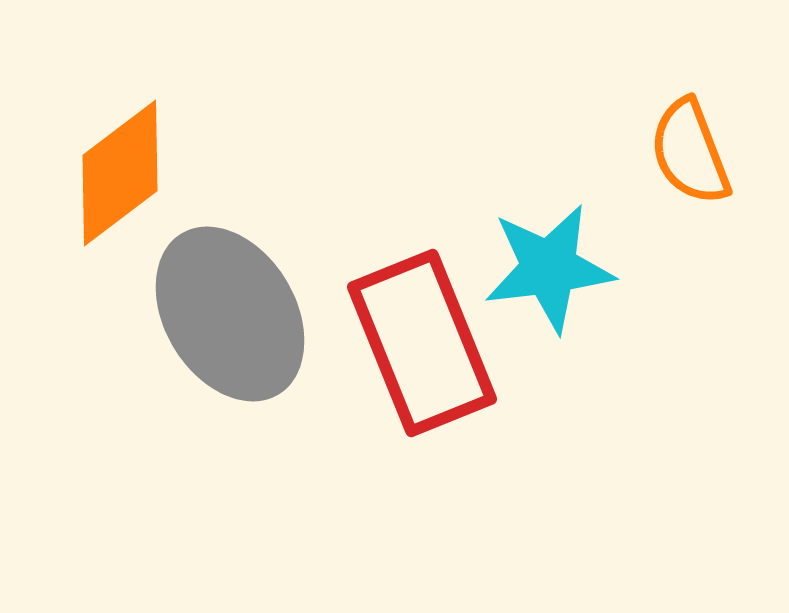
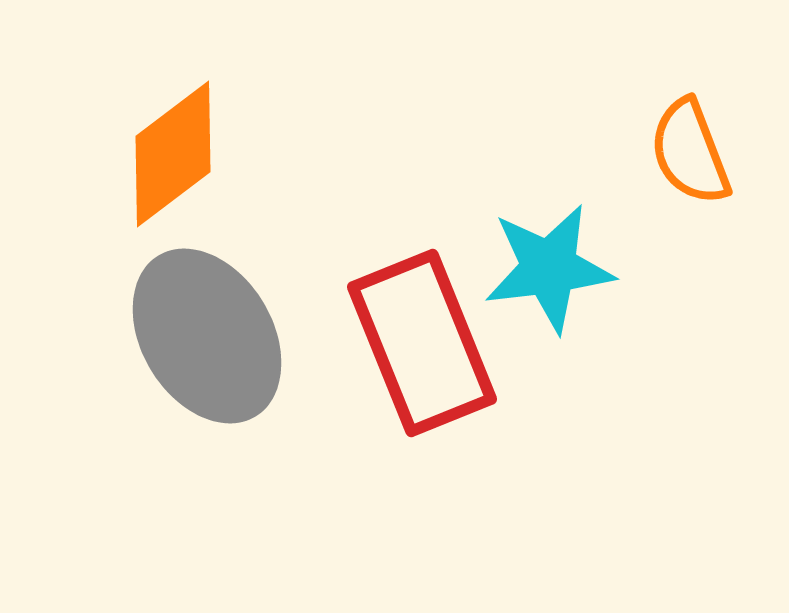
orange diamond: moved 53 px right, 19 px up
gray ellipse: moved 23 px left, 22 px down
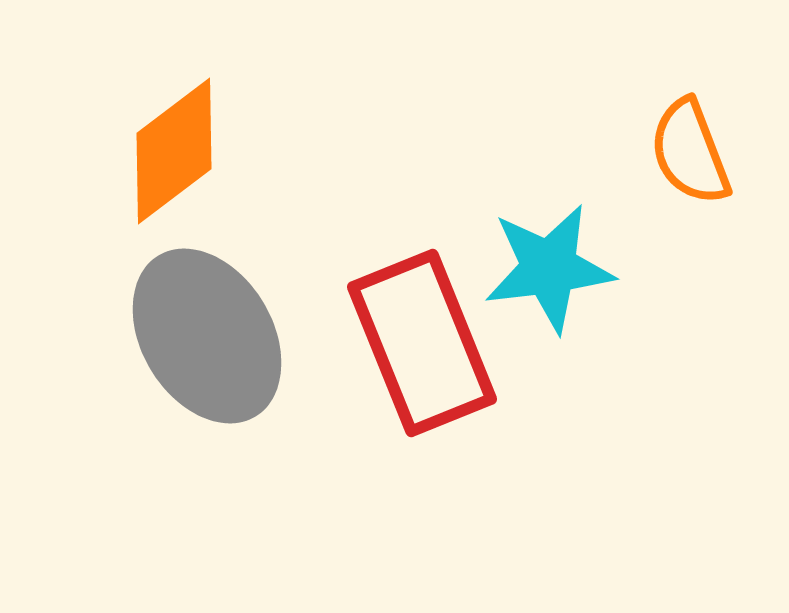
orange diamond: moved 1 px right, 3 px up
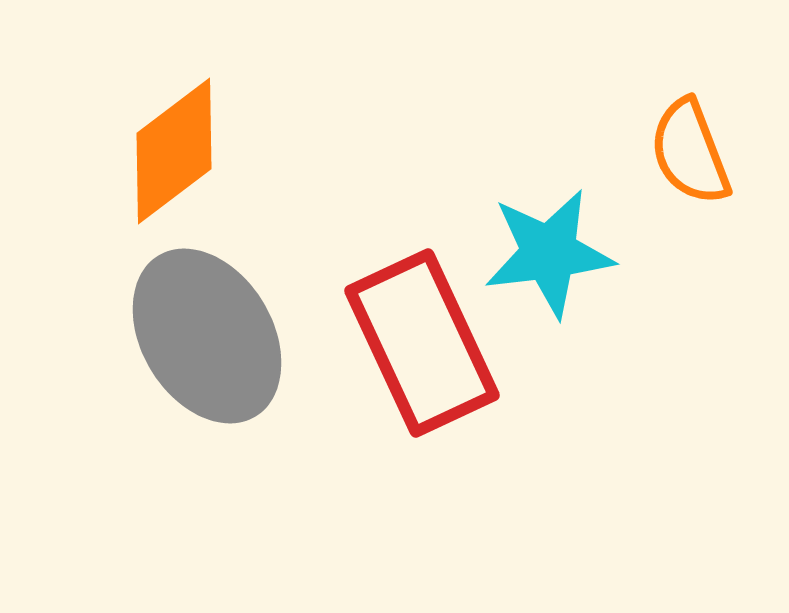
cyan star: moved 15 px up
red rectangle: rotated 3 degrees counterclockwise
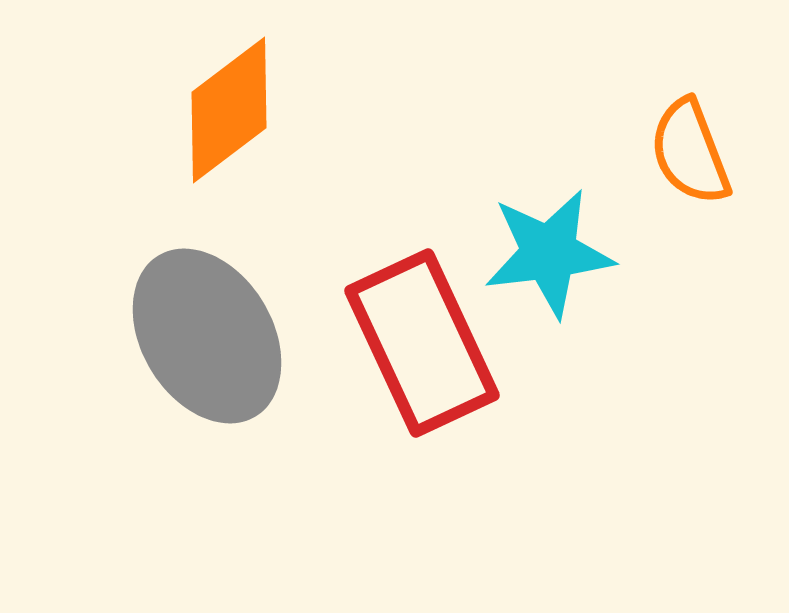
orange diamond: moved 55 px right, 41 px up
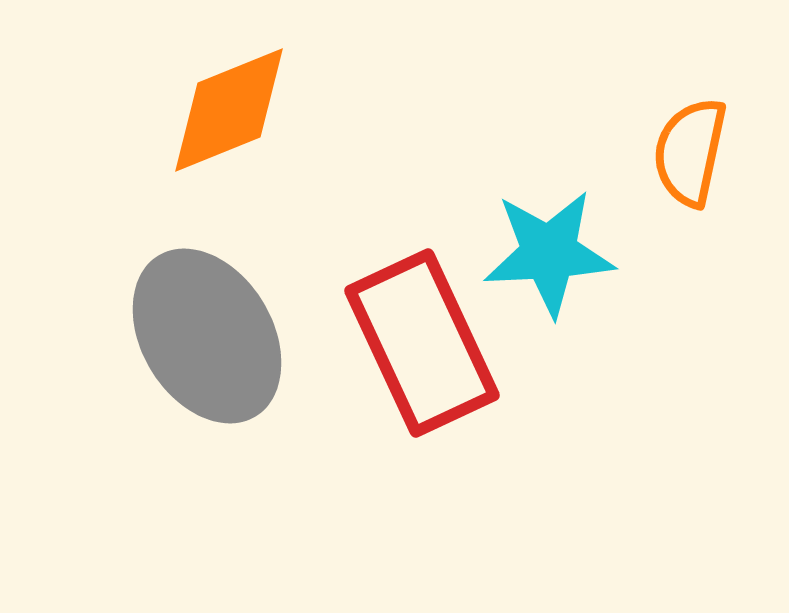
orange diamond: rotated 15 degrees clockwise
orange semicircle: rotated 33 degrees clockwise
cyan star: rotated 4 degrees clockwise
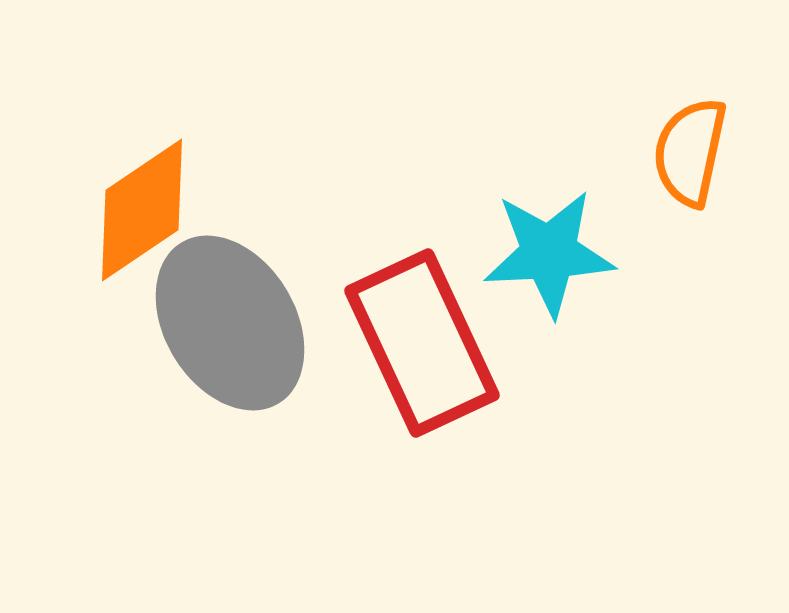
orange diamond: moved 87 px left, 100 px down; rotated 12 degrees counterclockwise
gray ellipse: moved 23 px right, 13 px up
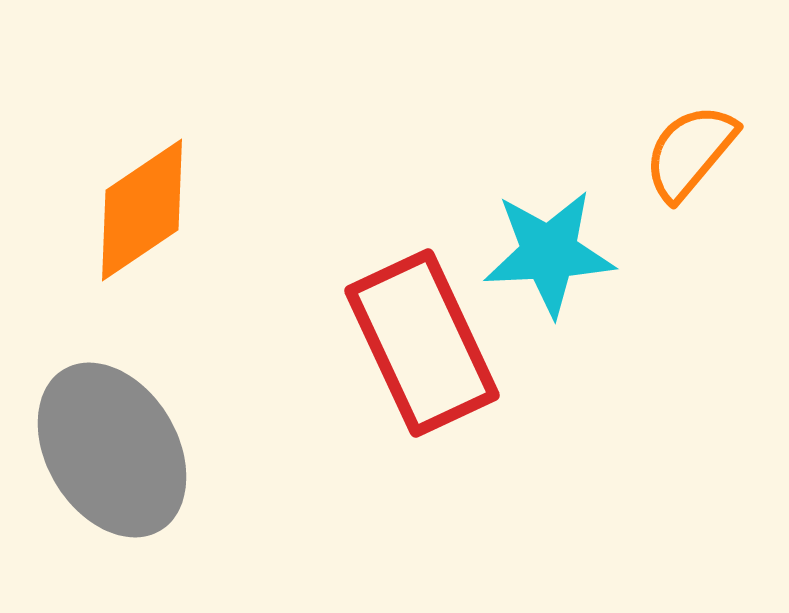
orange semicircle: rotated 28 degrees clockwise
gray ellipse: moved 118 px left, 127 px down
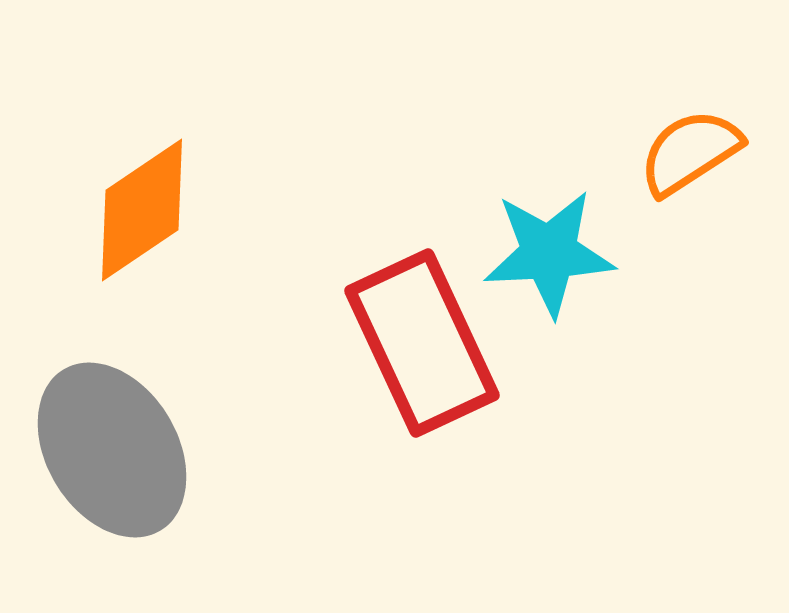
orange semicircle: rotated 17 degrees clockwise
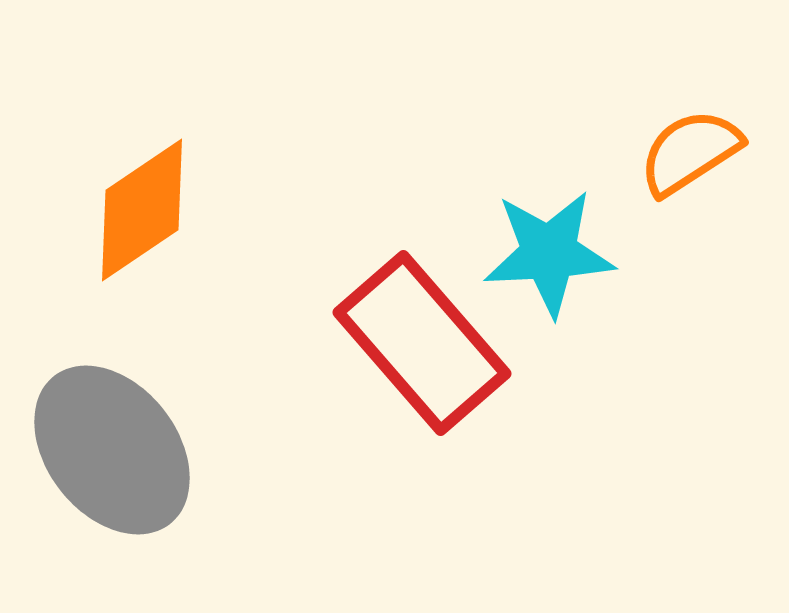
red rectangle: rotated 16 degrees counterclockwise
gray ellipse: rotated 7 degrees counterclockwise
